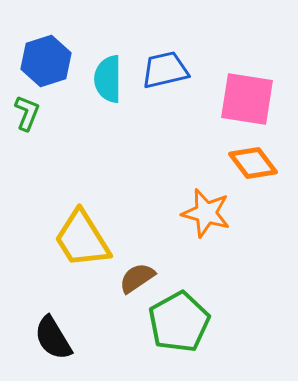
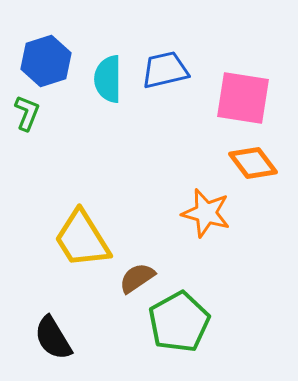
pink square: moved 4 px left, 1 px up
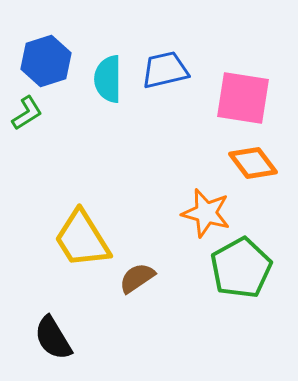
green L-shape: rotated 36 degrees clockwise
green pentagon: moved 62 px right, 54 px up
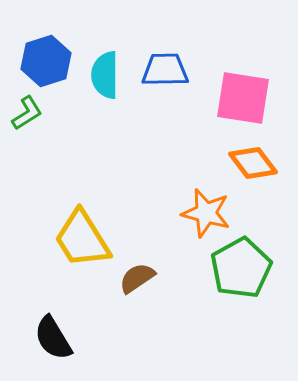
blue trapezoid: rotated 12 degrees clockwise
cyan semicircle: moved 3 px left, 4 px up
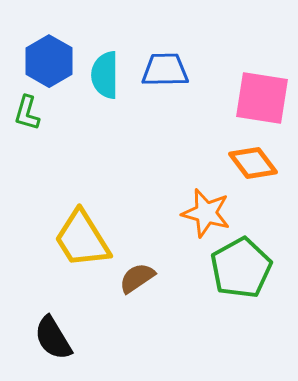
blue hexagon: moved 3 px right; rotated 12 degrees counterclockwise
pink square: moved 19 px right
green L-shape: rotated 138 degrees clockwise
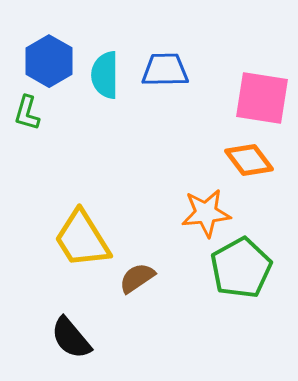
orange diamond: moved 4 px left, 3 px up
orange star: rotated 21 degrees counterclockwise
black semicircle: moved 18 px right; rotated 9 degrees counterclockwise
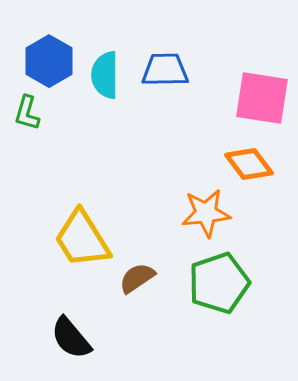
orange diamond: moved 4 px down
green pentagon: moved 22 px left, 15 px down; rotated 10 degrees clockwise
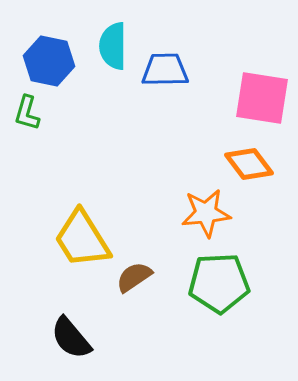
blue hexagon: rotated 18 degrees counterclockwise
cyan semicircle: moved 8 px right, 29 px up
brown semicircle: moved 3 px left, 1 px up
green pentagon: rotated 16 degrees clockwise
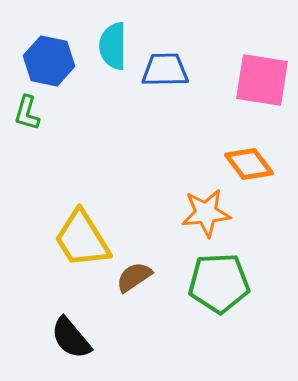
pink square: moved 18 px up
